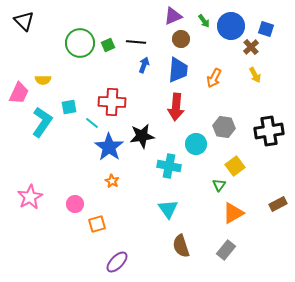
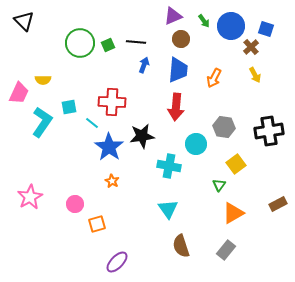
yellow square: moved 1 px right, 2 px up
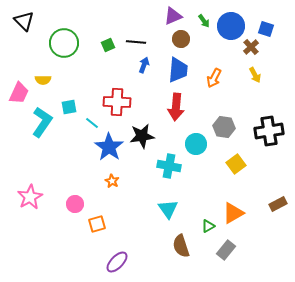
green circle: moved 16 px left
red cross: moved 5 px right
green triangle: moved 11 px left, 41 px down; rotated 24 degrees clockwise
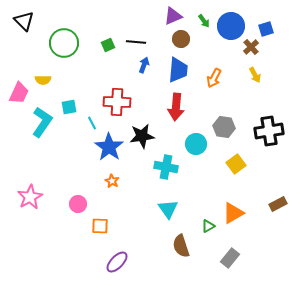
blue square: rotated 35 degrees counterclockwise
cyan line: rotated 24 degrees clockwise
cyan cross: moved 3 px left, 1 px down
pink circle: moved 3 px right
orange square: moved 3 px right, 2 px down; rotated 18 degrees clockwise
gray rectangle: moved 4 px right, 8 px down
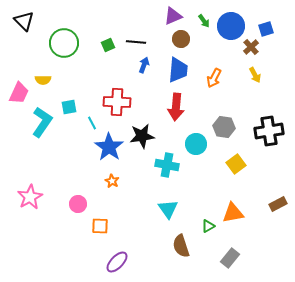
cyan cross: moved 1 px right, 2 px up
orange triangle: rotated 20 degrees clockwise
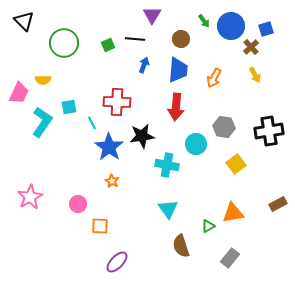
purple triangle: moved 21 px left, 1 px up; rotated 36 degrees counterclockwise
black line: moved 1 px left, 3 px up
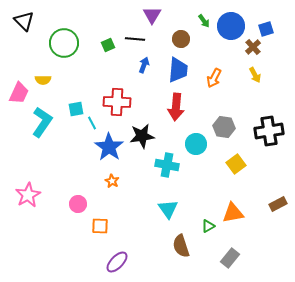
brown cross: moved 2 px right
cyan square: moved 7 px right, 2 px down
pink star: moved 2 px left, 2 px up
